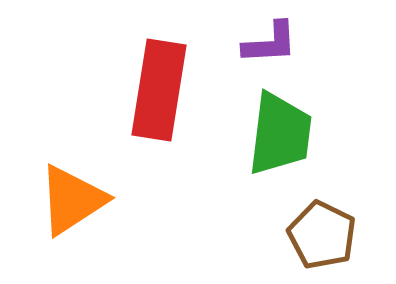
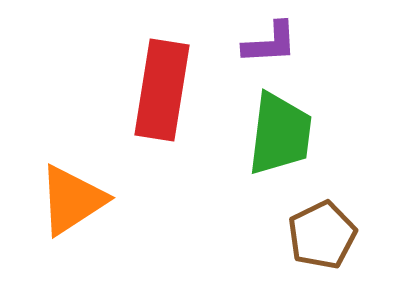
red rectangle: moved 3 px right
brown pentagon: rotated 20 degrees clockwise
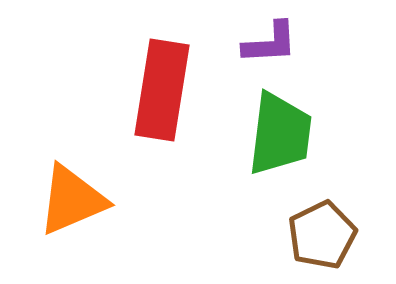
orange triangle: rotated 10 degrees clockwise
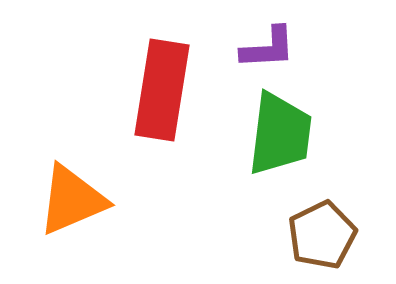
purple L-shape: moved 2 px left, 5 px down
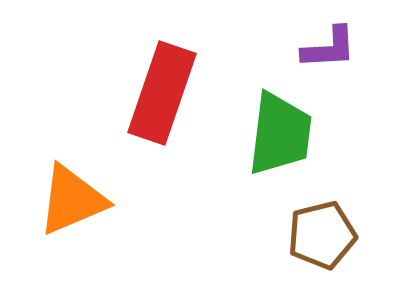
purple L-shape: moved 61 px right
red rectangle: moved 3 px down; rotated 10 degrees clockwise
brown pentagon: rotated 12 degrees clockwise
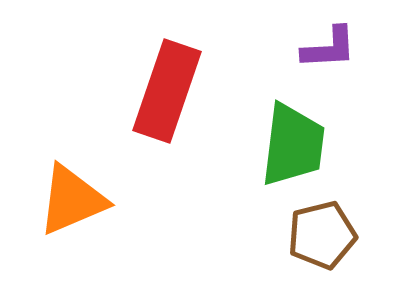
red rectangle: moved 5 px right, 2 px up
green trapezoid: moved 13 px right, 11 px down
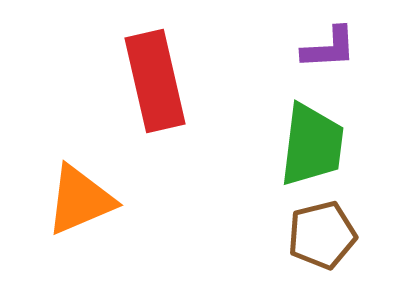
red rectangle: moved 12 px left, 10 px up; rotated 32 degrees counterclockwise
green trapezoid: moved 19 px right
orange triangle: moved 8 px right
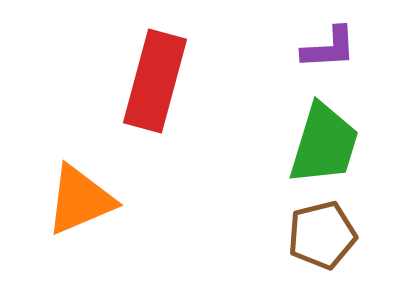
red rectangle: rotated 28 degrees clockwise
green trapezoid: moved 12 px right, 1 px up; rotated 10 degrees clockwise
